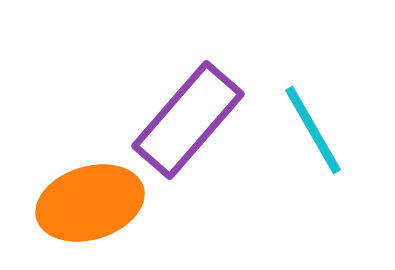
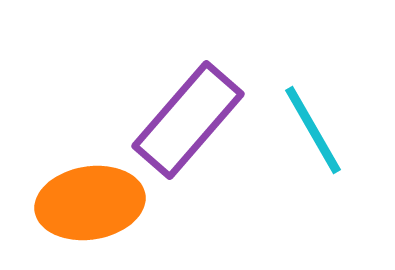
orange ellipse: rotated 8 degrees clockwise
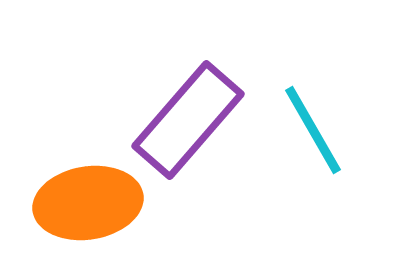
orange ellipse: moved 2 px left
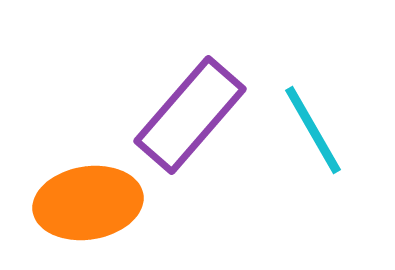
purple rectangle: moved 2 px right, 5 px up
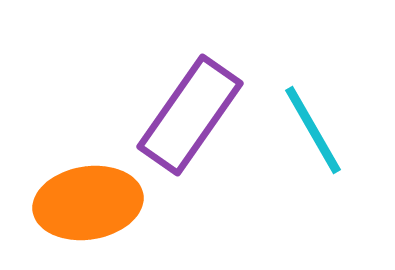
purple rectangle: rotated 6 degrees counterclockwise
